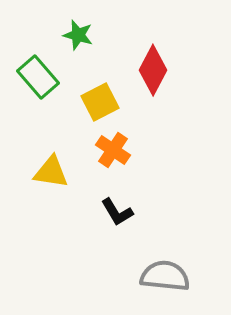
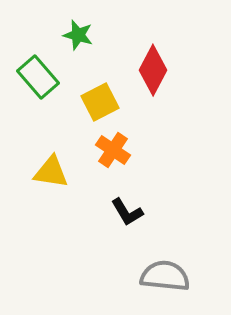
black L-shape: moved 10 px right
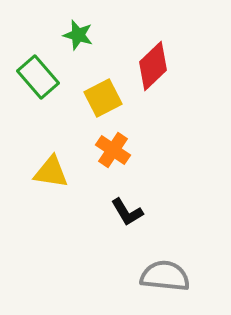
red diamond: moved 4 px up; rotated 18 degrees clockwise
yellow square: moved 3 px right, 4 px up
